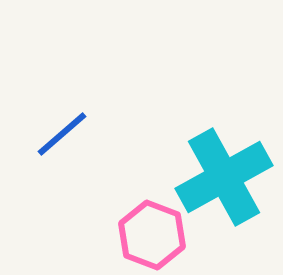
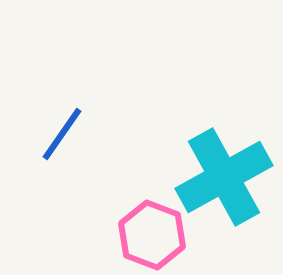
blue line: rotated 14 degrees counterclockwise
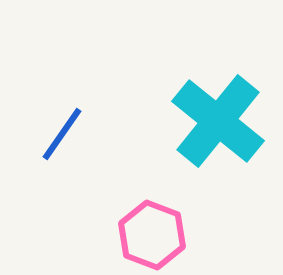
cyan cross: moved 6 px left, 56 px up; rotated 22 degrees counterclockwise
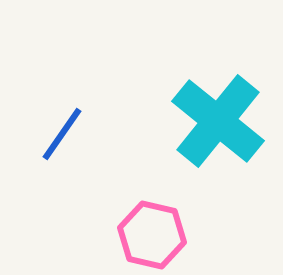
pink hexagon: rotated 8 degrees counterclockwise
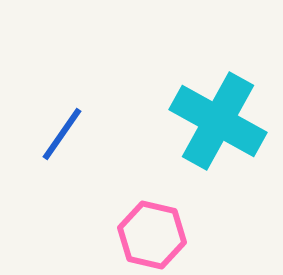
cyan cross: rotated 10 degrees counterclockwise
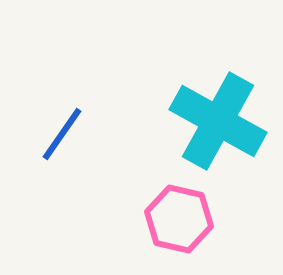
pink hexagon: moved 27 px right, 16 px up
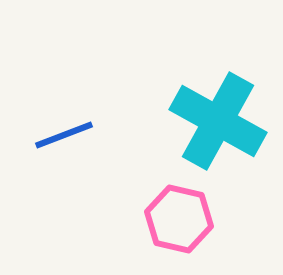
blue line: moved 2 px right, 1 px down; rotated 34 degrees clockwise
